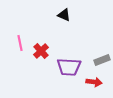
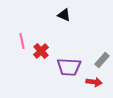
pink line: moved 2 px right, 2 px up
gray rectangle: rotated 28 degrees counterclockwise
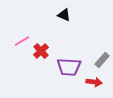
pink line: rotated 70 degrees clockwise
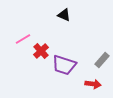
pink line: moved 1 px right, 2 px up
purple trapezoid: moved 5 px left, 2 px up; rotated 15 degrees clockwise
red arrow: moved 1 px left, 2 px down
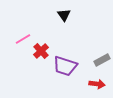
black triangle: rotated 32 degrees clockwise
gray rectangle: rotated 21 degrees clockwise
purple trapezoid: moved 1 px right, 1 px down
red arrow: moved 4 px right
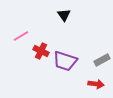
pink line: moved 2 px left, 3 px up
red cross: rotated 21 degrees counterclockwise
purple trapezoid: moved 5 px up
red arrow: moved 1 px left
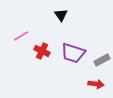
black triangle: moved 3 px left
red cross: moved 1 px right
purple trapezoid: moved 8 px right, 8 px up
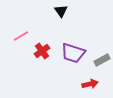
black triangle: moved 4 px up
red cross: rotated 28 degrees clockwise
red arrow: moved 6 px left; rotated 21 degrees counterclockwise
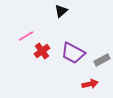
black triangle: rotated 24 degrees clockwise
pink line: moved 5 px right
purple trapezoid: rotated 10 degrees clockwise
